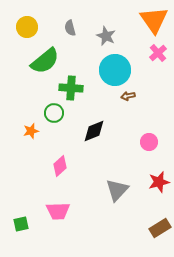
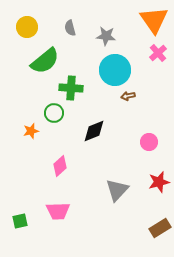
gray star: rotated 18 degrees counterclockwise
green square: moved 1 px left, 3 px up
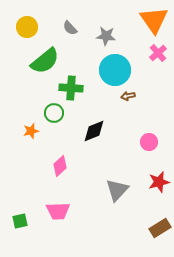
gray semicircle: rotated 28 degrees counterclockwise
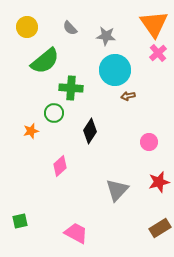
orange triangle: moved 4 px down
black diamond: moved 4 px left; rotated 35 degrees counterclockwise
pink trapezoid: moved 18 px right, 22 px down; rotated 150 degrees counterclockwise
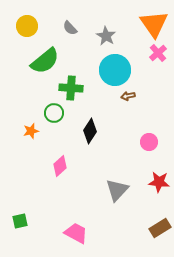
yellow circle: moved 1 px up
gray star: rotated 24 degrees clockwise
red star: rotated 20 degrees clockwise
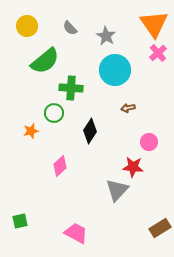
brown arrow: moved 12 px down
red star: moved 26 px left, 15 px up
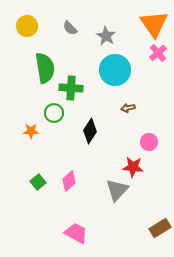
green semicircle: moved 7 px down; rotated 60 degrees counterclockwise
orange star: rotated 14 degrees clockwise
pink diamond: moved 9 px right, 15 px down
green square: moved 18 px right, 39 px up; rotated 28 degrees counterclockwise
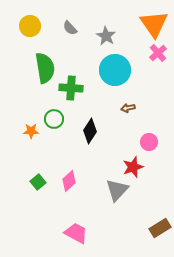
yellow circle: moved 3 px right
green circle: moved 6 px down
red star: rotated 25 degrees counterclockwise
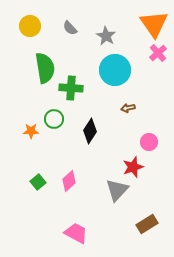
brown rectangle: moved 13 px left, 4 px up
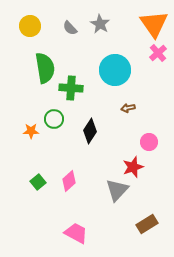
gray star: moved 6 px left, 12 px up
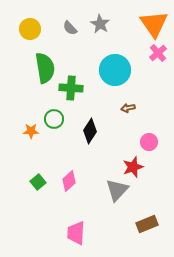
yellow circle: moved 3 px down
brown rectangle: rotated 10 degrees clockwise
pink trapezoid: rotated 115 degrees counterclockwise
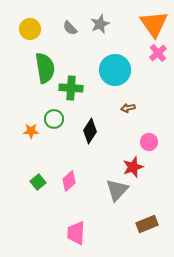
gray star: rotated 18 degrees clockwise
